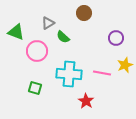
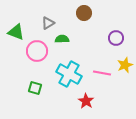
green semicircle: moved 1 px left, 2 px down; rotated 136 degrees clockwise
cyan cross: rotated 25 degrees clockwise
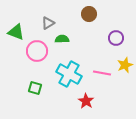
brown circle: moved 5 px right, 1 px down
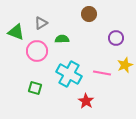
gray triangle: moved 7 px left
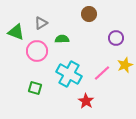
pink line: rotated 54 degrees counterclockwise
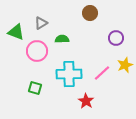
brown circle: moved 1 px right, 1 px up
cyan cross: rotated 30 degrees counterclockwise
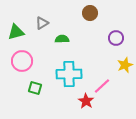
gray triangle: moved 1 px right
green triangle: rotated 36 degrees counterclockwise
pink circle: moved 15 px left, 10 px down
pink line: moved 13 px down
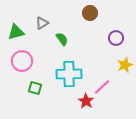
green semicircle: rotated 56 degrees clockwise
pink line: moved 1 px down
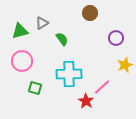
green triangle: moved 4 px right, 1 px up
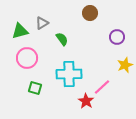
purple circle: moved 1 px right, 1 px up
pink circle: moved 5 px right, 3 px up
